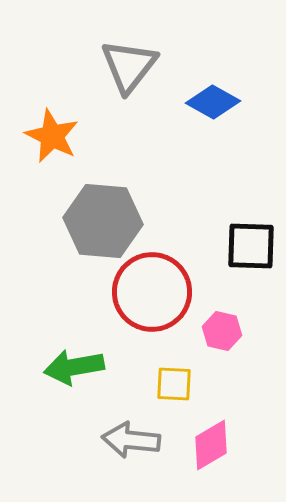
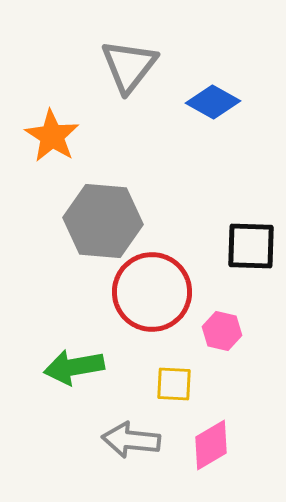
orange star: rotated 6 degrees clockwise
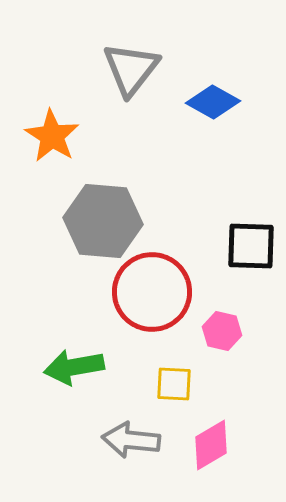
gray triangle: moved 2 px right, 3 px down
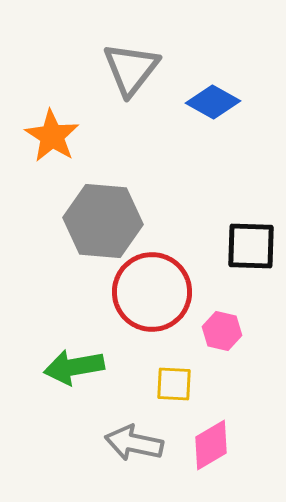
gray arrow: moved 3 px right, 3 px down; rotated 6 degrees clockwise
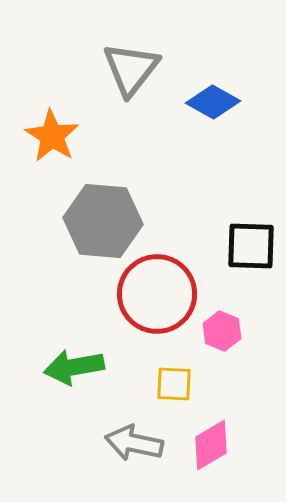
red circle: moved 5 px right, 2 px down
pink hexagon: rotated 9 degrees clockwise
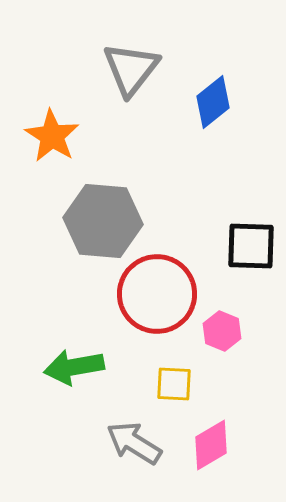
blue diamond: rotated 68 degrees counterclockwise
gray arrow: rotated 20 degrees clockwise
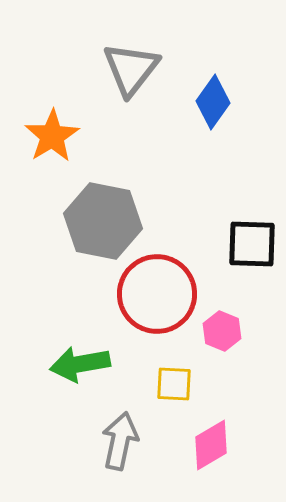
blue diamond: rotated 16 degrees counterclockwise
orange star: rotated 8 degrees clockwise
gray hexagon: rotated 6 degrees clockwise
black square: moved 1 px right, 2 px up
green arrow: moved 6 px right, 3 px up
gray arrow: moved 14 px left, 2 px up; rotated 70 degrees clockwise
